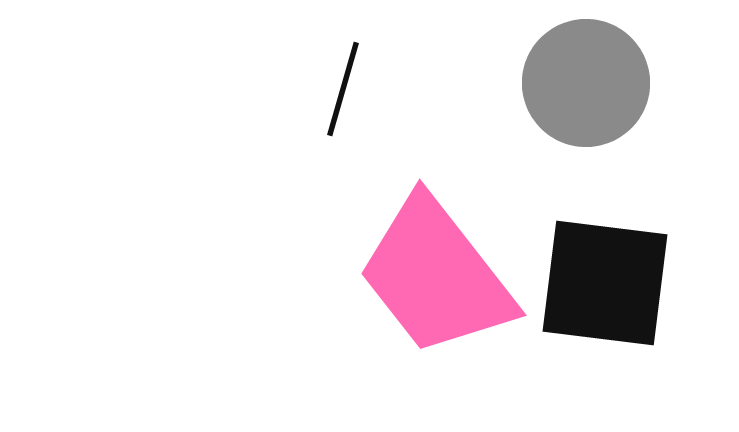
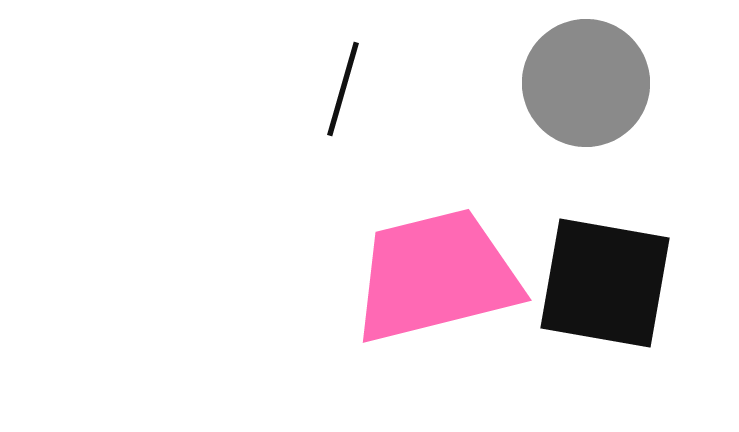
pink trapezoid: rotated 114 degrees clockwise
black square: rotated 3 degrees clockwise
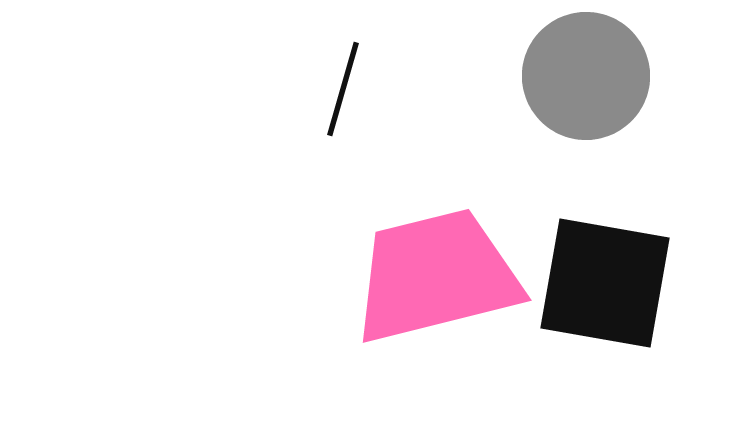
gray circle: moved 7 px up
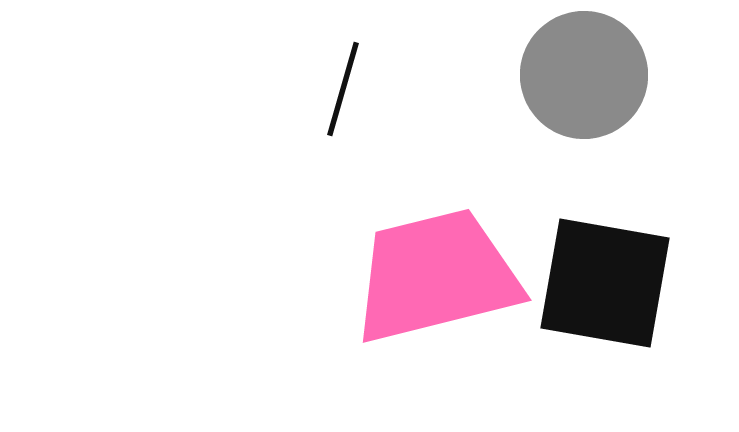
gray circle: moved 2 px left, 1 px up
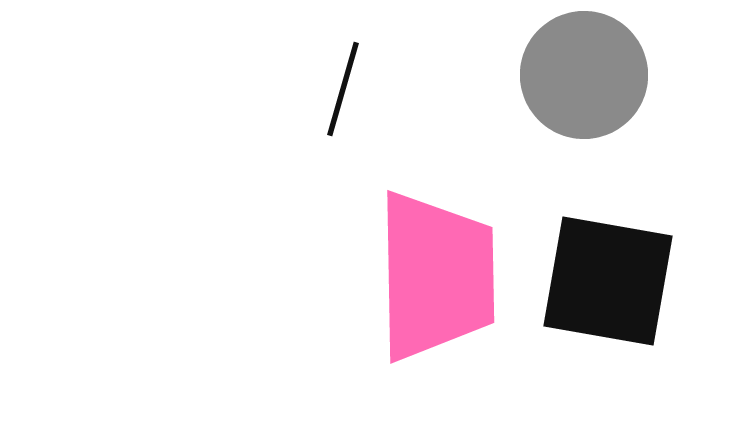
pink trapezoid: rotated 103 degrees clockwise
black square: moved 3 px right, 2 px up
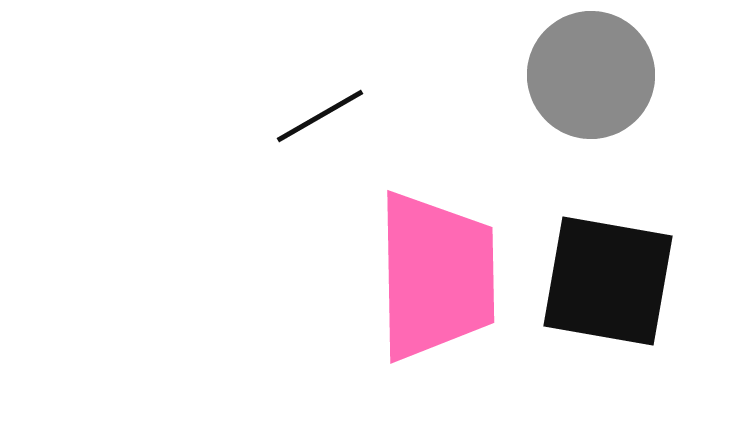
gray circle: moved 7 px right
black line: moved 23 px left, 27 px down; rotated 44 degrees clockwise
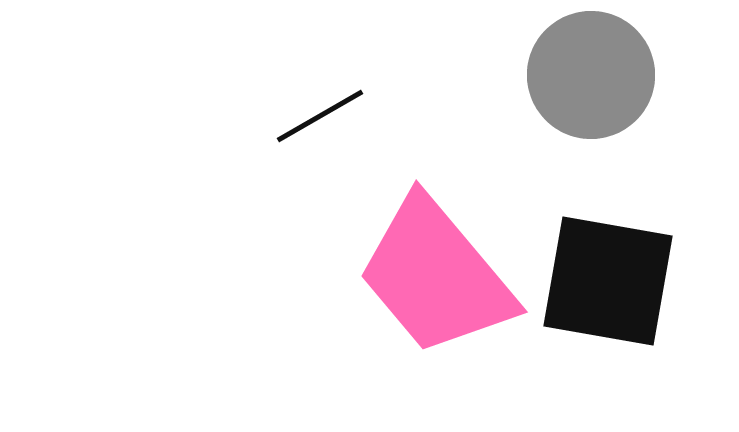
pink trapezoid: rotated 141 degrees clockwise
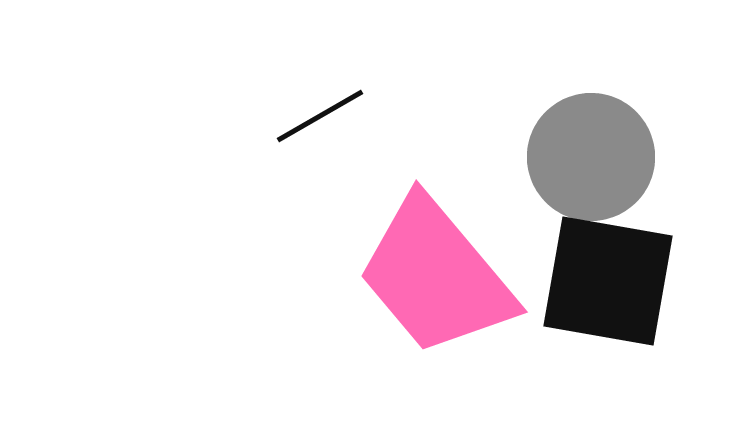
gray circle: moved 82 px down
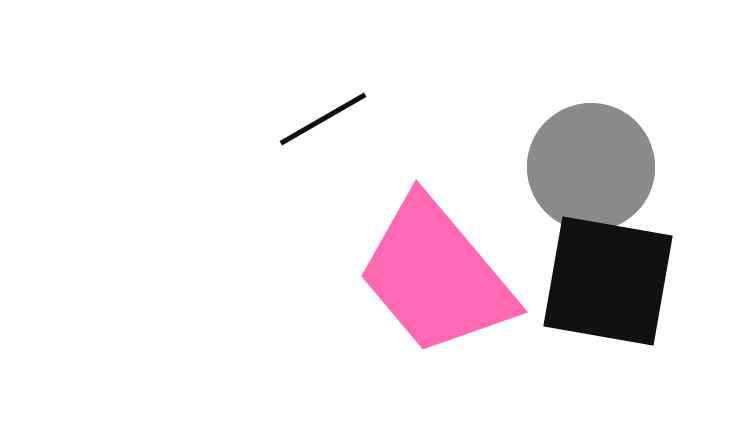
black line: moved 3 px right, 3 px down
gray circle: moved 10 px down
